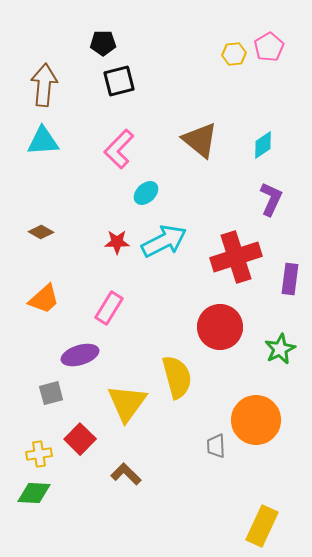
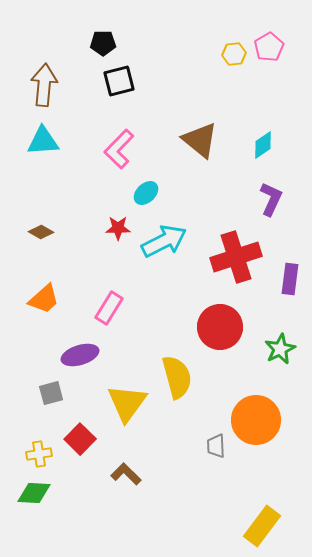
red star: moved 1 px right, 14 px up
yellow rectangle: rotated 12 degrees clockwise
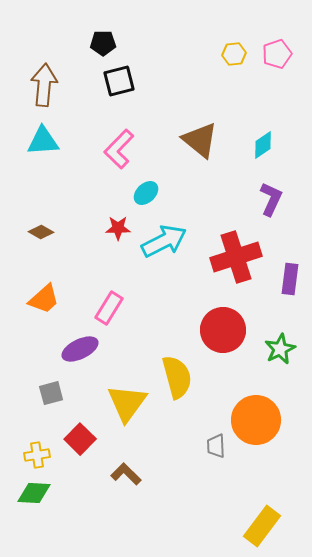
pink pentagon: moved 8 px right, 7 px down; rotated 12 degrees clockwise
red circle: moved 3 px right, 3 px down
purple ellipse: moved 6 px up; rotated 9 degrees counterclockwise
yellow cross: moved 2 px left, 1 px down
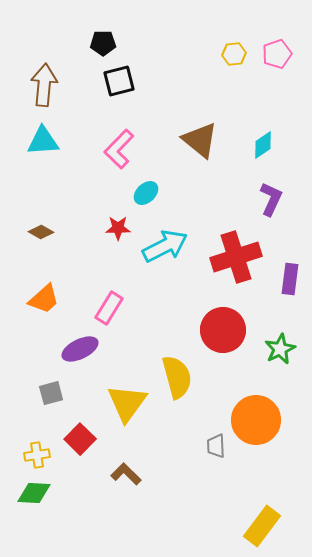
cyan arrow: moved 1 px right, 5 px down
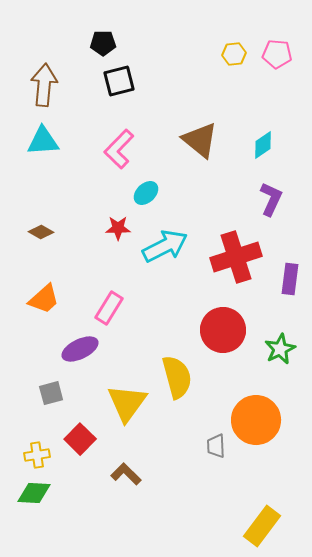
pink pentagon: rotated 24 degrees clockwise
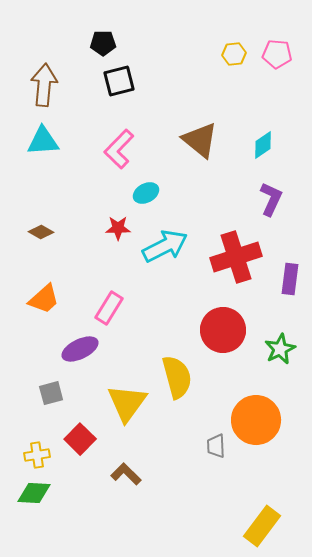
cyan ellipse: rotated 15 degrees clockwise
